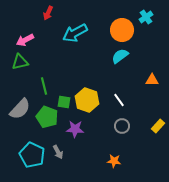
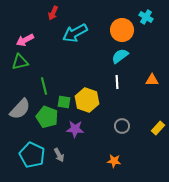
red arrow: moved 5 px right
cyan cross: rotated 24 degrees counterclockwise
white line: moved 2 px left, 18 px up; rotated 32 degrees clockwise
yellow rectangle: moved 2 px down
gray arrow: moved 1 px right, 3 px down
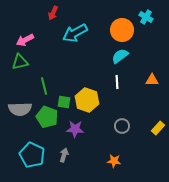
gray semicircle: rotated 45 degrees clockwise
gray arrow: moved 5 px right; rotated 136 degrees counterclockwise
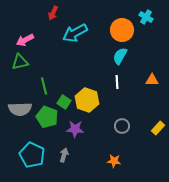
cyan semicircle: rotated 24 degrees counterclockwise
green square: rotated 24 degrees clockwise
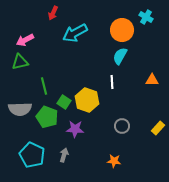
white line: moved 5 px left
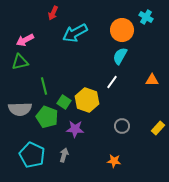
white line: rotated 40 degrees clockwise
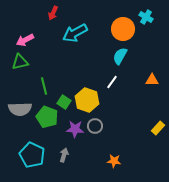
orange circle: moved 1 px right, 1 px up
gray circle: moved 27 px left
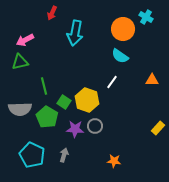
red arrow: moved 1 px left
cyan arrow: rotated 50 degrees counterclockwise
cyan semicircle: rotated 84 degrees counterclockwise
green pentagon: rotated 10 degrees clockwise
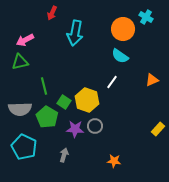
orange triangle: rotated 24 degrees counterclockwise
yellow rectangle: moved 1 px down
cyan pentagon: moved 8 px left, 8 px up
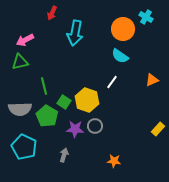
green pentagon: moved 1 px up
